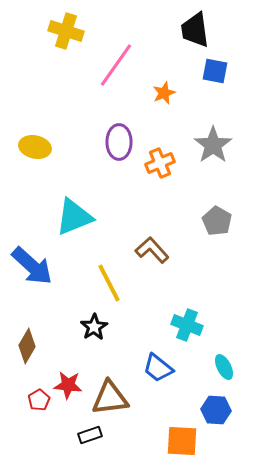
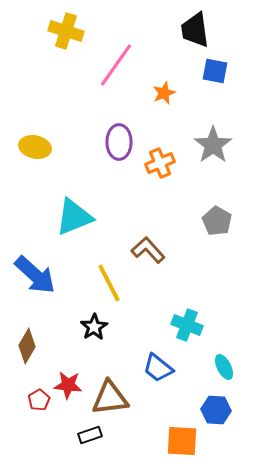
brown L-shape: moved 4 px left
blue arrow: moved 3 px right, 9 px down
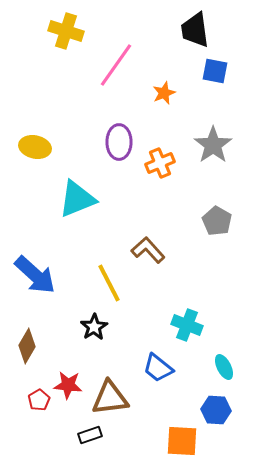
cyan triangle: moved 3 px right, 18 px up
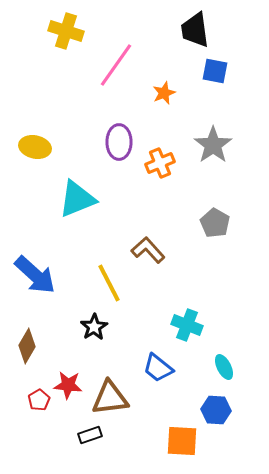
gray pentagon: moved 2 px left, 2 px down
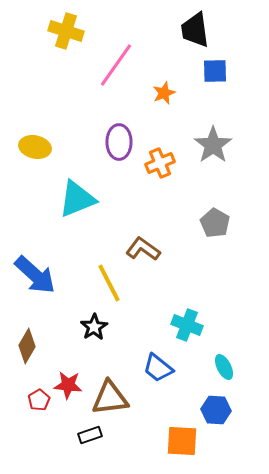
blue square: rotated 12 degrees counterclockwise
brown L-shape: moved 5 px left, 1 px up; rotated 12 degrees counterclockwise
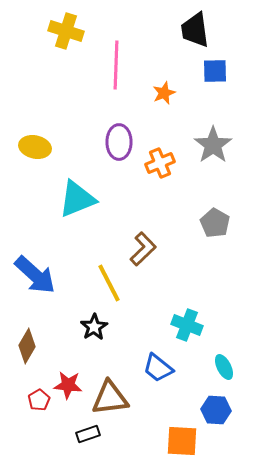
pink line: rotated 33 degrees counterclockwise
brown L-shape: rotated 100 degrees clockwise
black rectangle: moved 2 px left, 1 px up
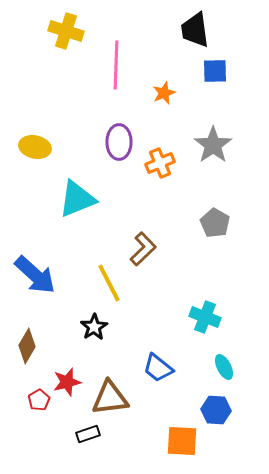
cyan cross: moved 18 px right, 8 px up
red star: moved 1 px left, 3 px up; rotated 20 degrees counterclockwise
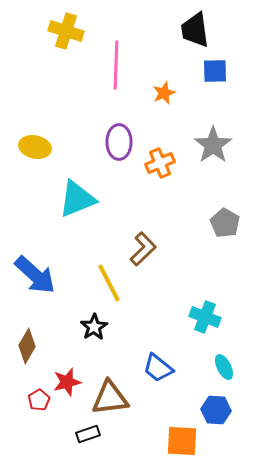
gray pentagon: moved 10 px right
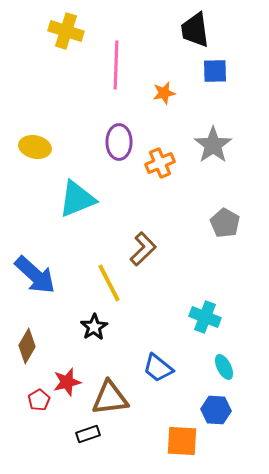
orange star: rotated 10 degrees clockwise
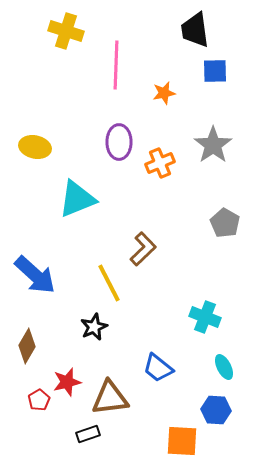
black star: rotated 8 degrees clockwise
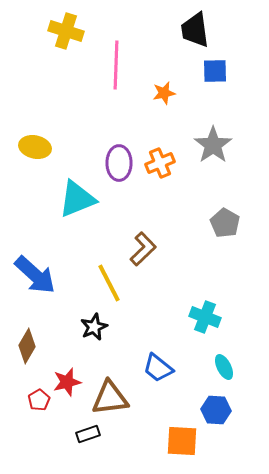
purple ellipse: moved 21 px down
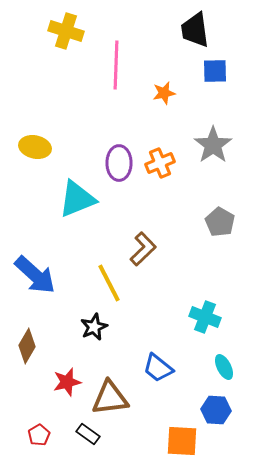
gray pentagon: moved 5 px left, 1 px up
red pentagon: moved 35 px down
black rectangle: rotated 55 degrees clockwise
